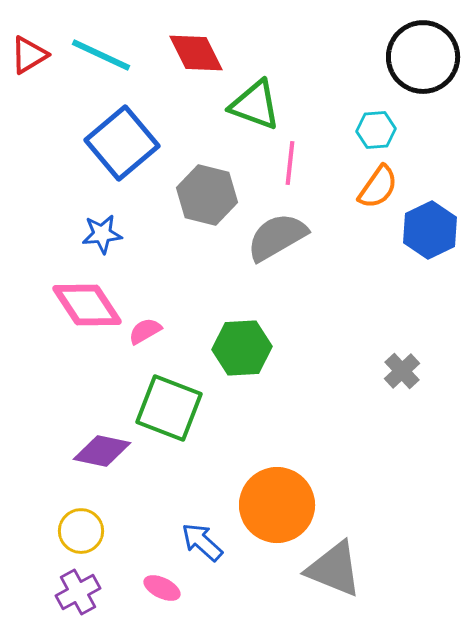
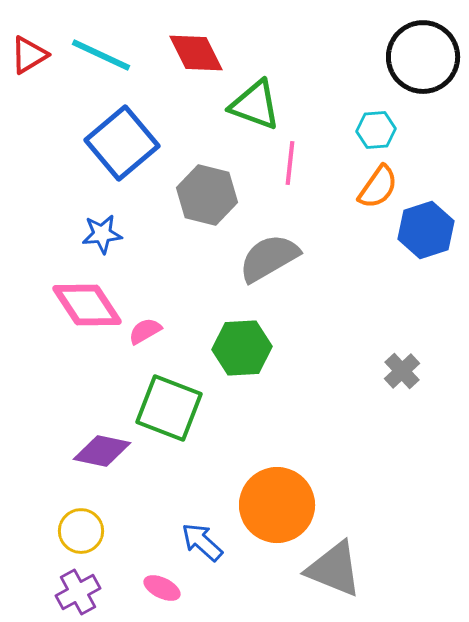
blue hexagon: moved 4 px left; rotated 8 degrees clockwise
gray semicircle: moved 8 px left, 21 px down
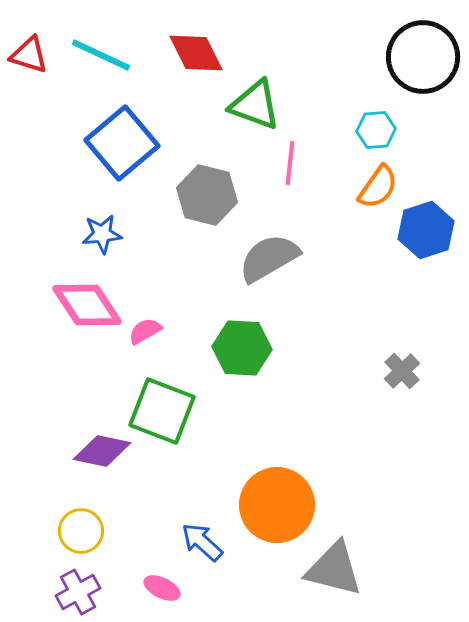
red triangle: rotated 48 degrees clockwise
green hexagon: rotated 6 degrees clockwise
green square: moved 7 px left, 3 px down
gray triangle: rotated 8 degrees counterclockwise
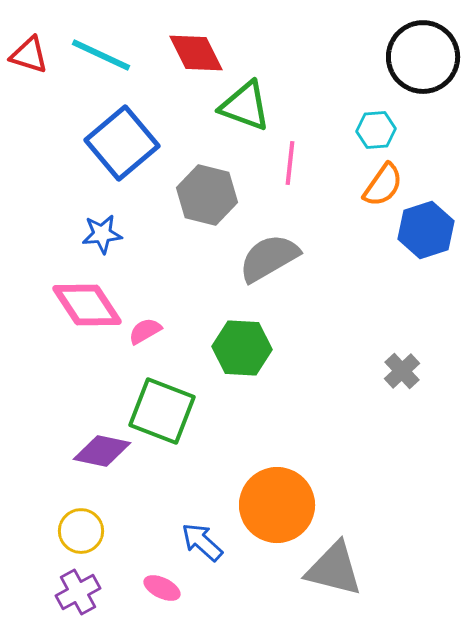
green triangle: moved 10 px left, 1 px down
orange semicircle: moved 5 px right, 2 px up
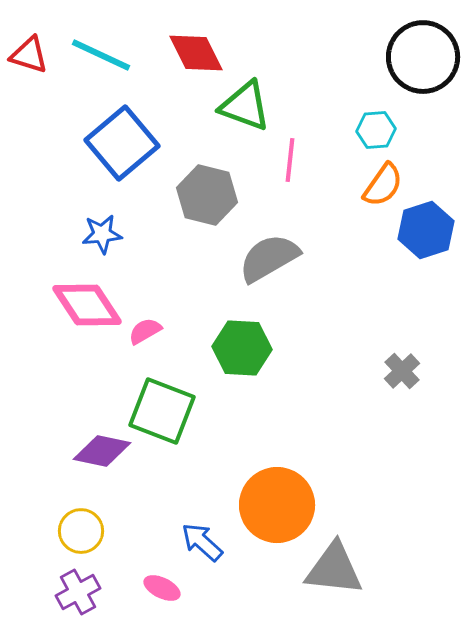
pink line: moved 3 px up
gray triangle: rotated 8 degrees counterclockwise
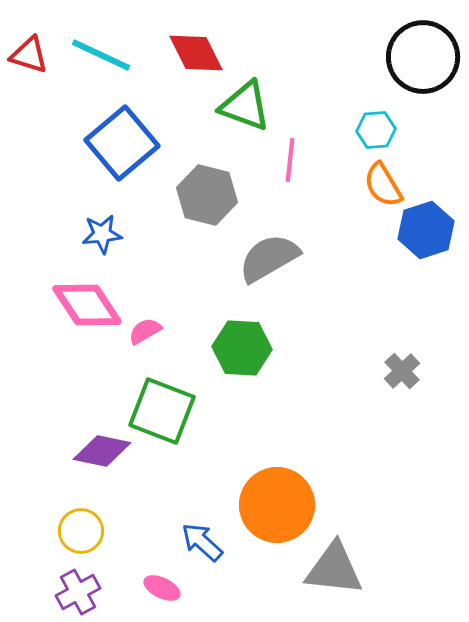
orange semicircle: rotated 114 degrees clockwise
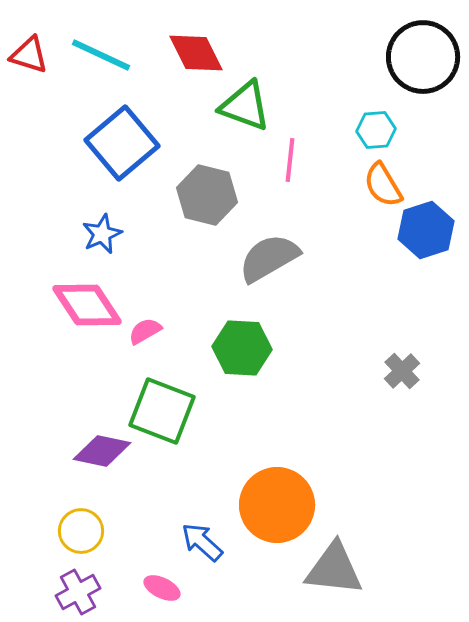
blue star: rotated 18 degrees counterclockwise
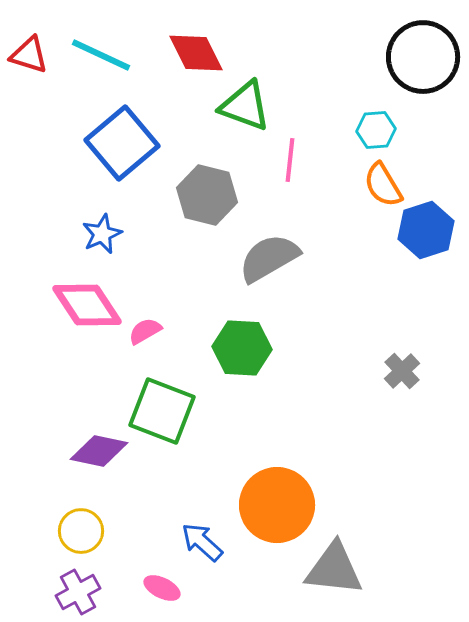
purple diamond: moved 3 px left
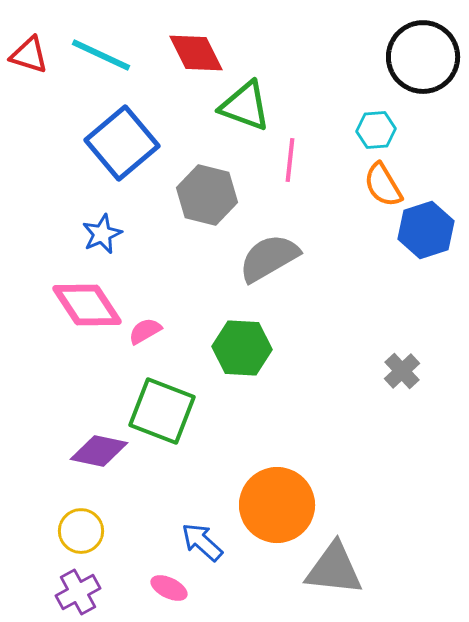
pink ellipse: moved 7 px right
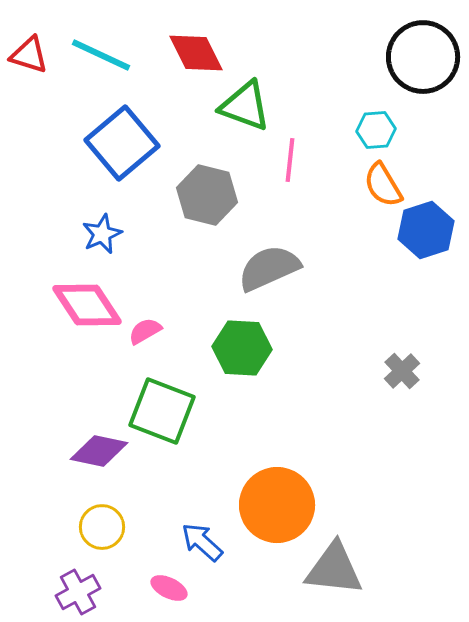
gray semicircle: moved 10 px down; rotated 6 degrees clockwise
yellow circle: moved 21 px right, 4 px up
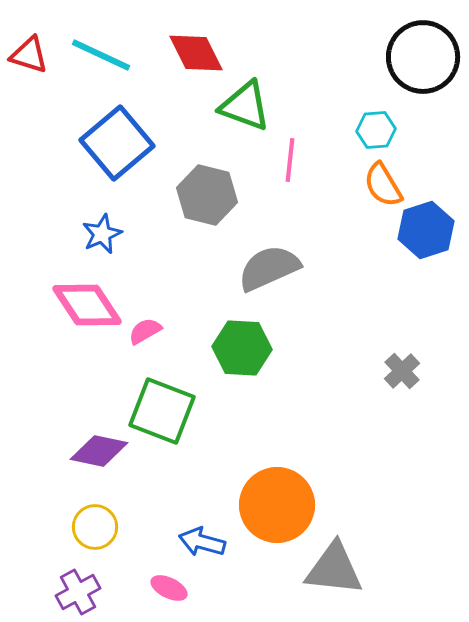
blue square: moved 5 px left
yellow circle: moved 7 px left
blue arrow: rotated 27 degrees counterclockwise
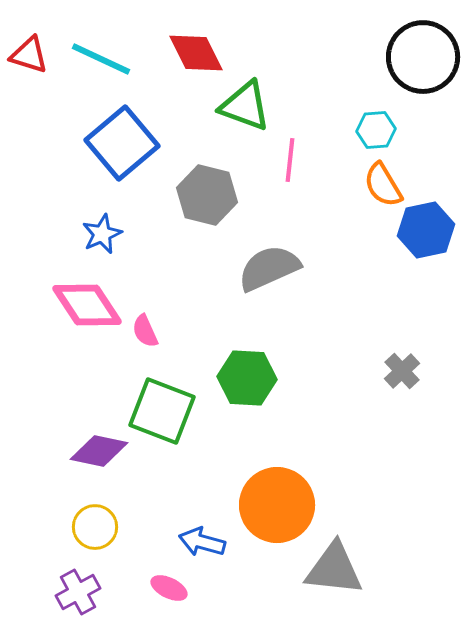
cyan line: moved 4 px down
blue square: moved 5 px right
blue hexagon: rotated 6 degrees clockwise
pink semicircle: rotated 84 degrees counterclockwise
green hexagon: moved 5 px right, 30 px down
